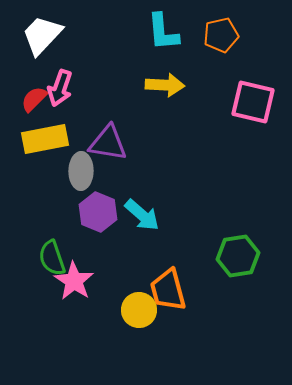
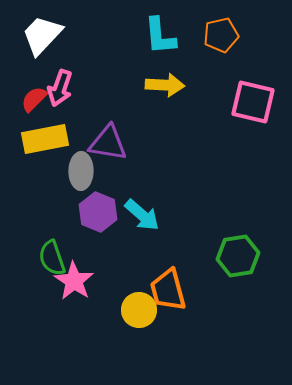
cyan L-shape: moved 3 px left, 4 px down
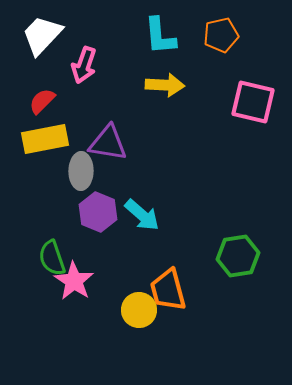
pink arrow: moved 24 px right, 23 px up
red semicircle: moved 8 px right, 2 px down
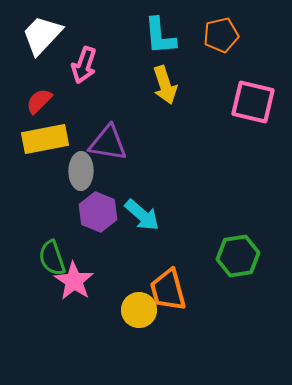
yellow arrow: rotated 69 degrees clockwise
red semicircle: moved 3 px left
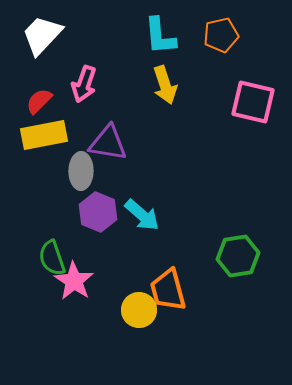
pink arrow: moved 19 px down
yellow rectangle: moved 1 px left, 4 px up
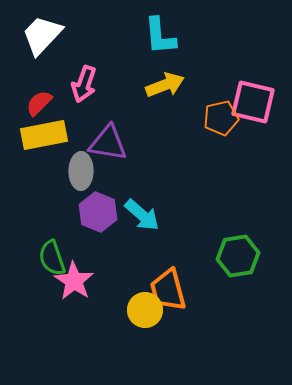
orange pentagon: moved 83 px down
yellow arrow: rotated 93 degrees counterclockwise
red semicircle: moved 2 px down
yellow circle: moved 6 px right
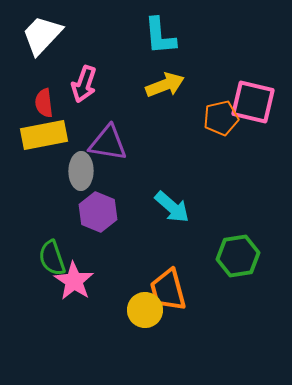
red semicircle: moved 5 px right; rotated 52 degrees counterclockwise
cyan arrow: moved 30 px right, 8 px up
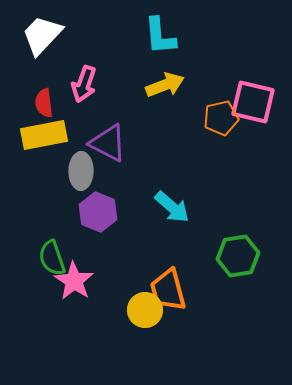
purple triangle: rotated 18 degrees clockwise
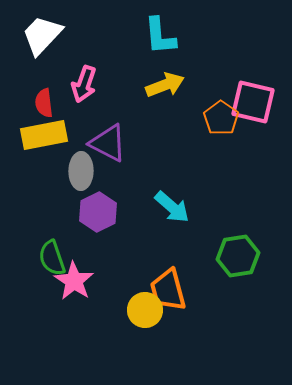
orange pentagon: rotated 24 degrees counterclockwise
purple hexagon: rotated 12 degrees clockwise
